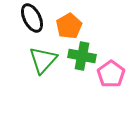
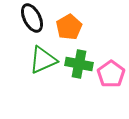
orange pentagon: moved 1 px down
green cross: moved 3 px left, 8 px down
green triangle: rotated 24 degrees clockwise
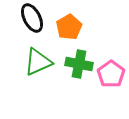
green triangle: moved 5 px left, 2 px down
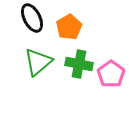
green triangle: rotated 16 degrees counterclockwise
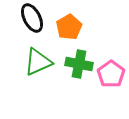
green triangle: rotated 16 degrees clockwise
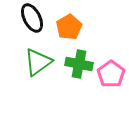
green triangle: rotated 12 degrees counterclockwise
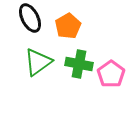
black ellipse: moved 2 px left
orange pentagon: moved 1 px left, 1 px up
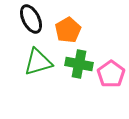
black ellipse: moved 1 px right, 1 px down
orange pentagon: moved 4 px down
green triangle: rotated 20 degrees clockwise
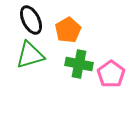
black ellipse: moved 1 px down
green triangle: moved 8 px left, 7 px up
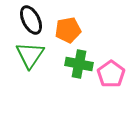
orange pentagon: rotated 20 degrees clockwise
green triangle: rotated 40 degrees counterclockwise
